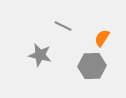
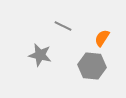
gray hexagon: rotated 8 degrees clockwise
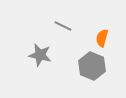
orange semicircle: rotated 18 degrees counterclockwise
gray hexagon: rotated 16 degrees clockwise
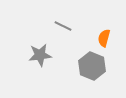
orange semicircle: moved 2 px right
gray star: rotated 20 degrees counterclockwise
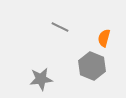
gray line: moved 3 px left, 1 px down
gray star: moved 1 px right, 24 px down
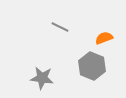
orange semicircle: rotated 54 degrees clockwise
gray star: moved 1 px right, 1 px up; rotated 15 degrees clockwise
